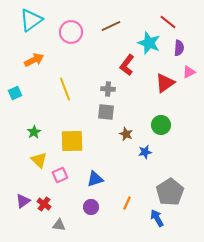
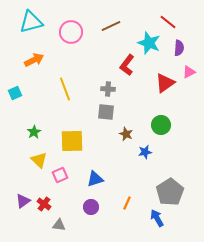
cyan triangle: moved 2 px down; rotated 20 degrees clockwise
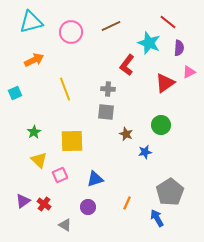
purple circle: moved 3 px left
gray triangle: moved 6 px right; rotated 24 degrees clockwise
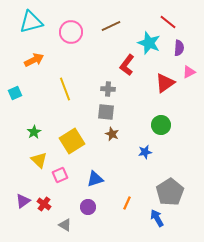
brown star: moved 14 px left
yellow square: rotated 30 degrees counterclockwise
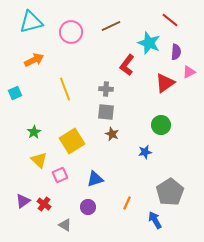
red line: moved 2 px right, 2 px up
purple semicircle: moved 3 px left, 4 px down
gray cross: moved 2 px left
blue arrow: moved 2 px left, 2 px down
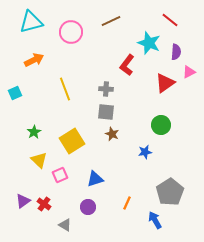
brown line: moved 5 px up
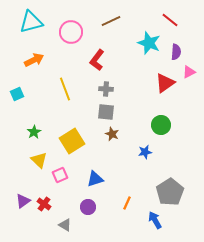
red L-shape: moved 30 px left, 5 px up
cyan square: moved 2 px right, 1 px down
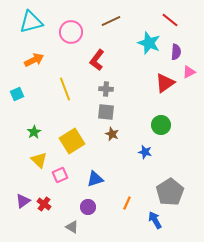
blue star: rotated 24 degrees clockwise
gray triangle: moved 7 px right, 2 px down
